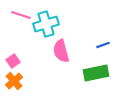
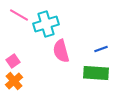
pink line: moved 2 px left; rotated 12 degrees clockwise
blue line: moved 2 px left, 4 px down
green rectangle: rotated 15 degrees clockwise
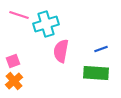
pink line: rotated 12 degrees counterclockwise
pink semicircle: rotated 25 degrees clockwise
pink square: rotated 16 degrees clockwise
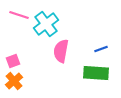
cyan cross: rotated 20 degrees counterclockwise
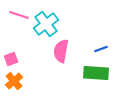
pink square: moved 2 px left, 2 px up
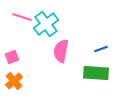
pink line: moved 3 px right, 2 px down
pink square: moved 1 px right, 2 px up
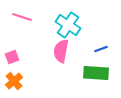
cyan cross: moved 22 px right, 1 px down; rotated 20 degrees counterclockwise
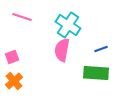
pink semicircle: moved 1 px right, 1 px up
